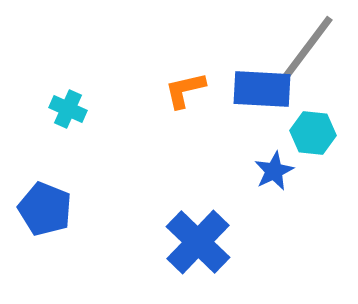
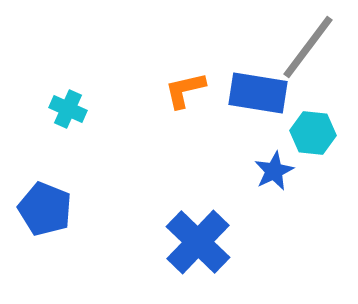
blue rectangle: moved 4 px left, 4 px down; rotated 6 degrees clockwise
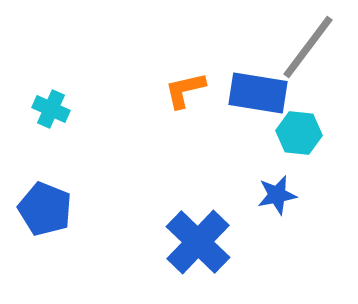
cyan cross: moved 17 px left
cyan hexagon: moved 14 px left
blue star: moved 3 px right, 24 px down; rotated 15 degrees clockwise
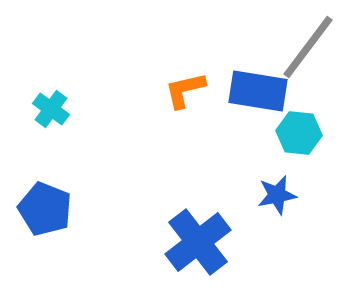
blue rectangle: moved 2 px up
cyan cross: rotated 12 degrees clockwise
blue cross: rotated 8 degrees clockwise
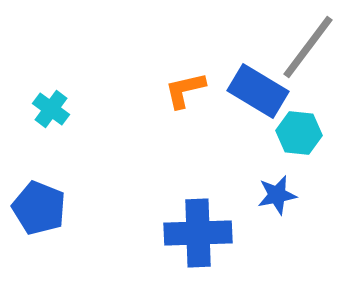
blue rectangle: rotated 22 degrees clockwise
blue pentagon: moved 6 px left, 1 px up
blue cross: moved 9 px up; rotated 36 degrees clockwise
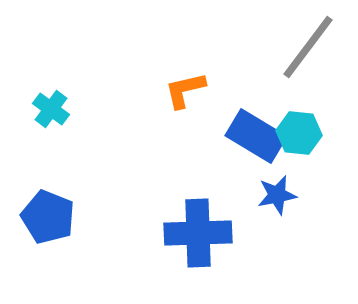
blue rectangle: moved 2 px left, 45 px down
blue pentagon: moved 9 px right, 9 px down
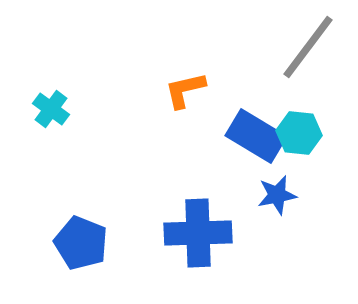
blue pentagon: moved 33 px right, 26 px down
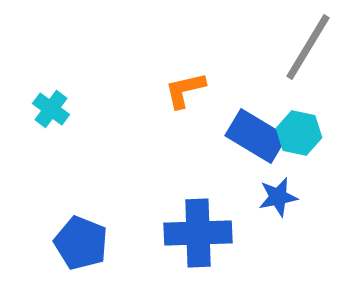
gray line: rotated 6 degrees counterclockwise
cyan hexagon: rotated 6 degrees clockwise
blue star: moved 1 px right, 2 px down
